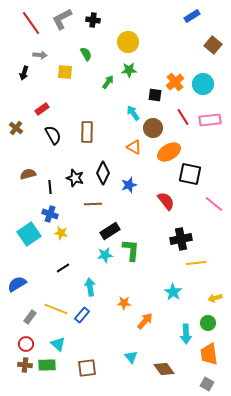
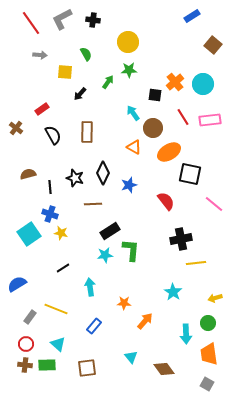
black arrow at (24, 73): moved 56 px right, 21 px down; rotated 24 degrees clockwise
blue rectangle at (82, 315): moved 12 px right, 11 px down
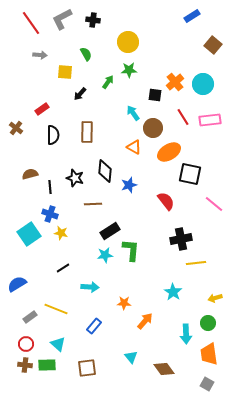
black semicircle at (53, 135): rotated 30 degrees clockwise
black diamond at (103, 173): moved 2 px right, 2 px up; rotated 20 degrees counterclockwise
brown semicircle at (28, 174): moved 2 px right
cyan arrow at (90, 287): rotated 102 degrees clockwise
gray rectangle at (30, 317): rotated 16 degrees clockwise
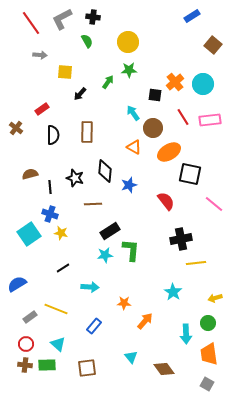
black cross at (93, 20): moved 3 px up
green semicircle at (86, 54): moved 1 px right, 13 px up
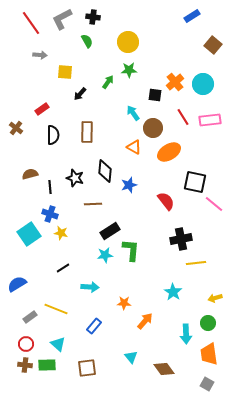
black square at (190, 174): moved 5 px right, 8 px down
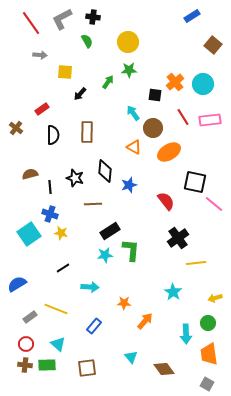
black cross at (181, 239): moved 3 px left, 1 px up; rotated 25 degrees counterclockwise
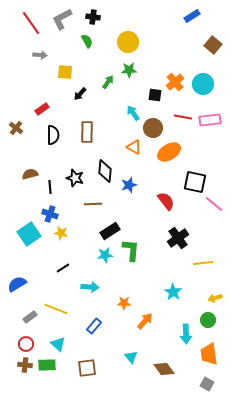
red line at (183, 117): rotated 48 degrees counterclockwise
yellow line at (196, 263): moved 7 px right
green circle at (208, 323): moved 3 px up
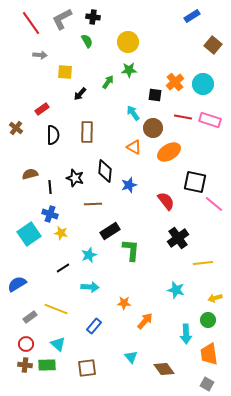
pink rectangle at (210, 120): rotated 25 degrees clockwise
cyan star at (105, 255): moved 16 px left; rotated 14 degrees counterclockwise
cyan star at (173, 292): moved 3 px right, 2 px up; rotated 18 degrees counterclockwise
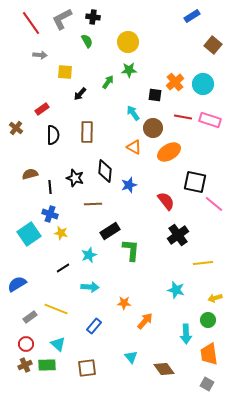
black cross at (178, 238): moved 3 px up
brown cross at (25, 365): rotated 32 degrees counterclockwise
